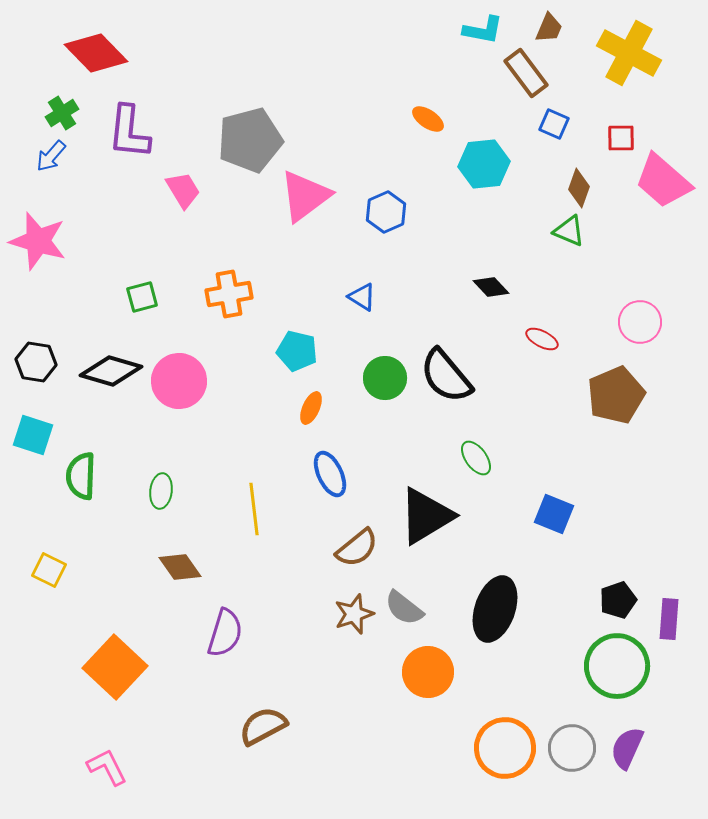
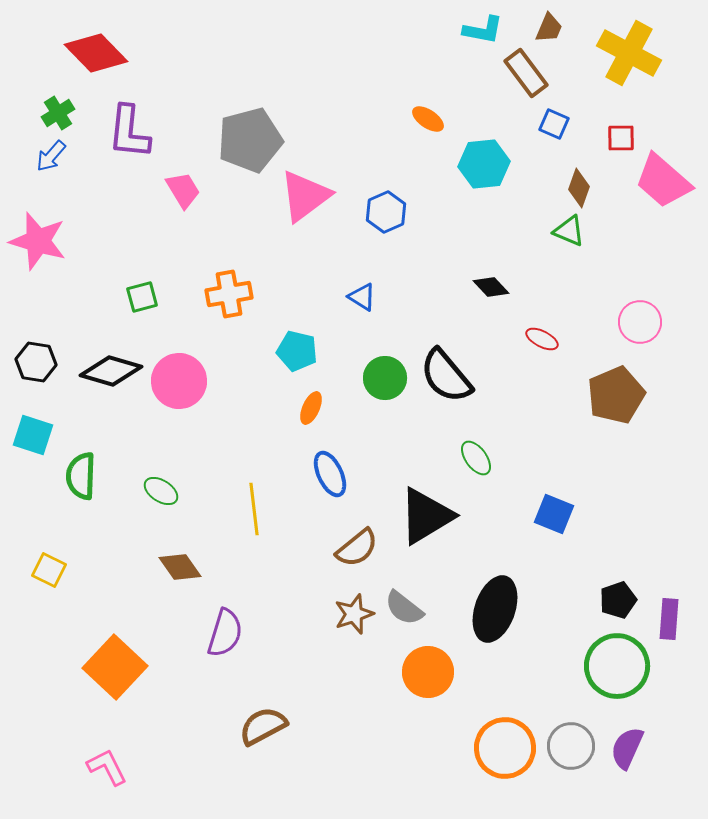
green cross at (62, 113): moved 4 px left
green ellipse at (161, 491): rotated 64 degrees counterclockwise
gray circle at (572, 748): moved 1 px left, 2 px up
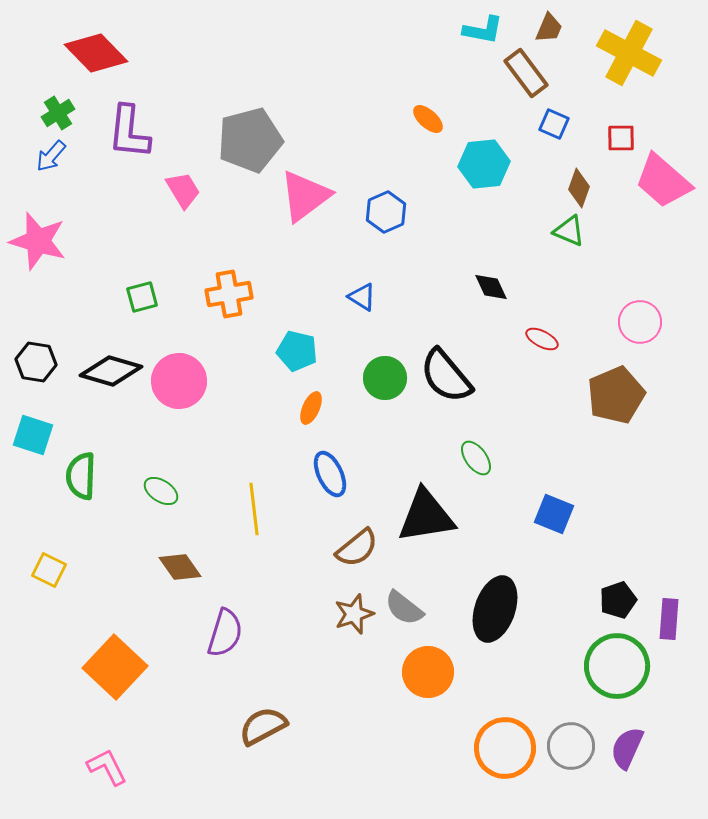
orange ellipse at (428, 119): rotated 8 degrees clockwise
black diamond at (491, 287): rotated 18 degrees clockwise
black triangle at (426, 516): rotated 22 degrees clockwise
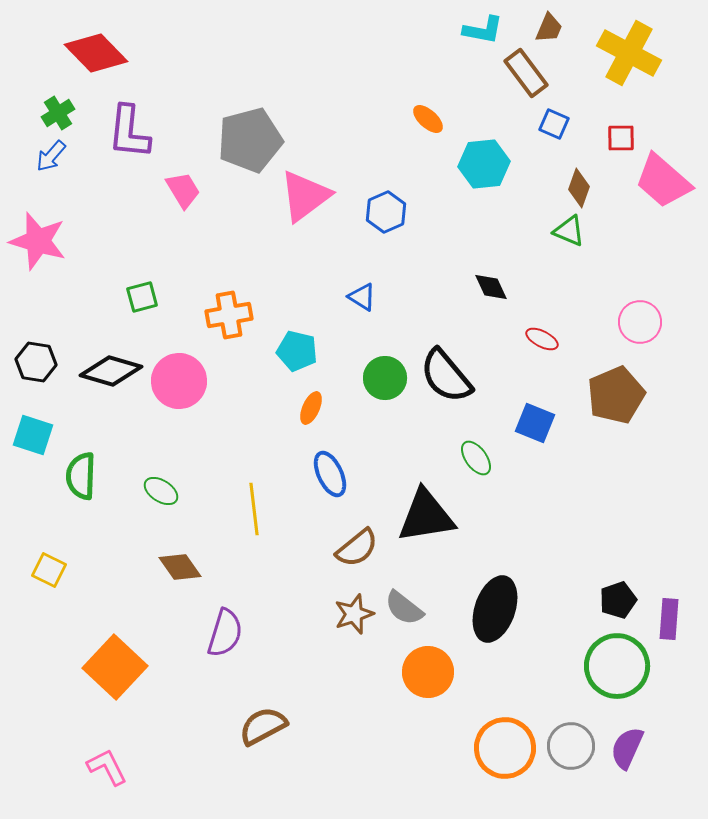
orange cross at (229, 294): moved 21 px down
blue square at (554, 514): moved 19 px left, 91 px up
